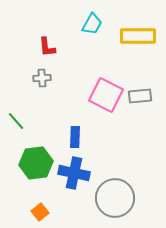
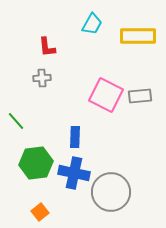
gray circle: moved 4 px left, 6 px up
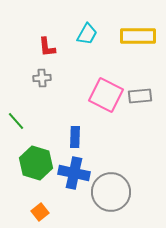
cyan trapezoid: moved 5 px left, 10 px down
green hexagon: rotated 24 degrees clockwise
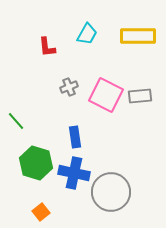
gray cross: moved 27 px right, 9 px down; rotated 18 degrees counterclockwise
blue rectangle: rotated 10 degrees counterclockwise
orange square: moved 1 px right
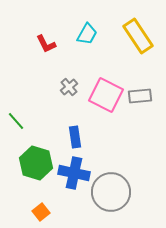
yellow rectangle: rotated 56 degrees clockwise
red L-shape: moved 1 px left, 3 px up; rotated 20 degrees counterclockwise
gray cross: rotated 18 degrees counterclockwise
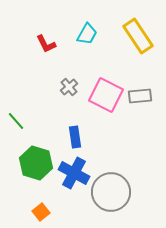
blue cross: rotated 16 degrees clockwise
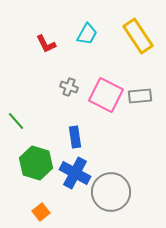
gray cross: rotated 30 degrees counterclockwise
blue cross: moved 1 px right
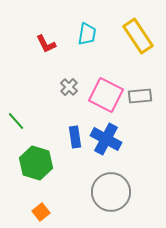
cyan trapezoid: rotated 20 degrees counterclockwise
gray cross: rotated 24 degrees clockwise
blue cross: moved 31 px right, 34 px up
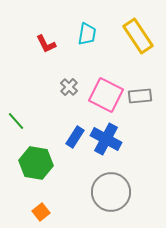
blue rectangle: rotated 40 degrees clockwise
green hexagon: rotated 8 degrees counterclockwise
